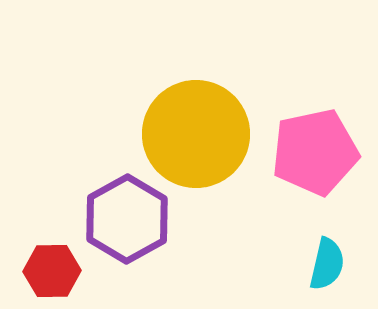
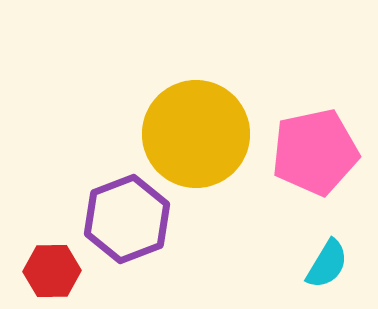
purple hexagon: rotated 8 degrees clockwise
cyan semicircle: rotated 18 degrees clockwise
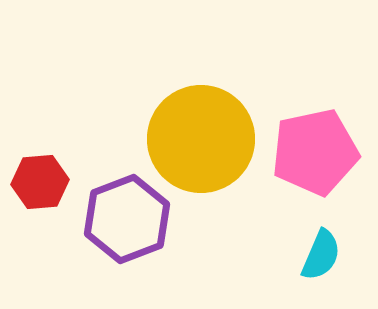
yellow circle: moved 5 px right, 5 px down
cyan semicircle: moved 6 px left, 9 px up; rotated 8 degrees counterclockwise
red hexagon: moved 12 px left, 89 px up; rotated 4 degrees counterclockwise
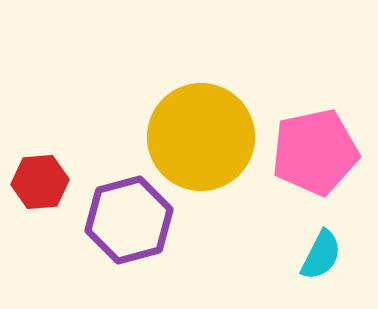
yellow circle: moved 2 px up
purple hexagon: moved 2 px right, 1 px down; rotated 6 degrees clockwise
cyan semicircle: rotated 4 degrees clockwise
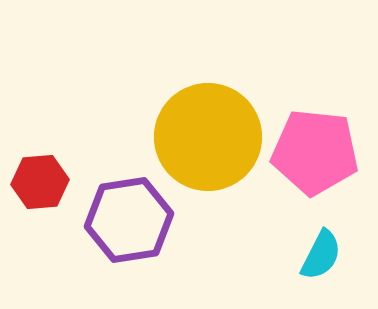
yellow circle: moved 7 px right
pink pentagon: rotated 18 degrees clockwise
purple hexagon: rotated 6 degrees clockwise
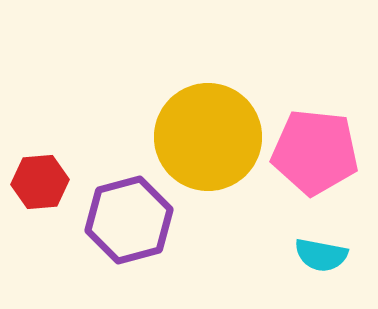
purple hexagon: rotated 6 degrees counterclockwise
cyan semicircle: rotated 74 degrees clockwise
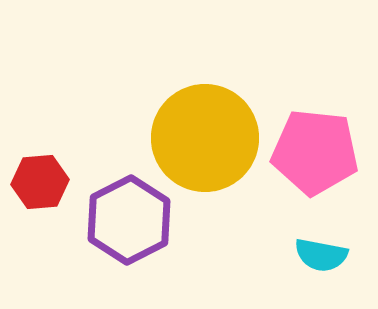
yellow circle: moved 3 px left, 1 px down
purple hexagon: rotated 12 degrees counterclockwise
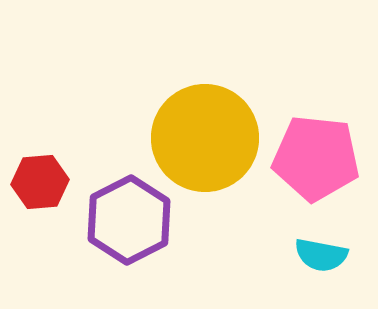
pink pentagon: moved 1 px right, 6 px down
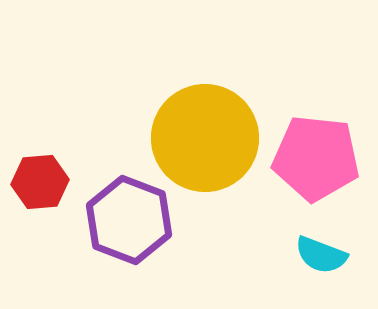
purple hexagon: rotated 12 degrees counterclockwise
cyan semicircle: rotated 10 degrees clockwise
